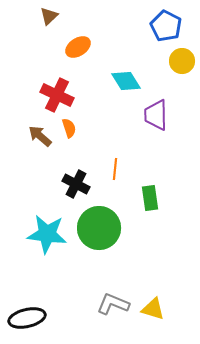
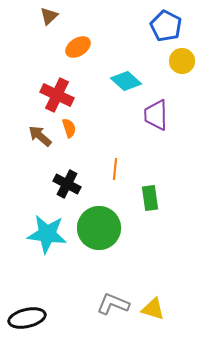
cyan diamond: rotated 16 degrees counterclockwise
black cross: moved 9 px left
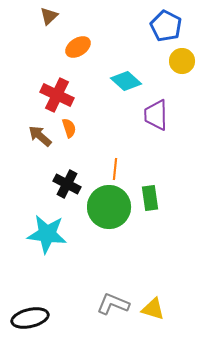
green circle: moved 10 px right, 21 px up
black ellipse: moved 3 px right
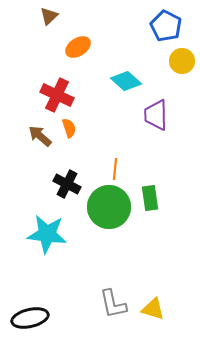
gray L-shape: rotated 124 degrees counterclockwise
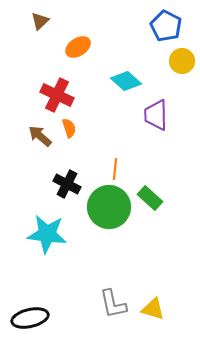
brown triangle: moved 9 px left, 5 px down
green rectangle: rotated 40 degrees counterclockwise
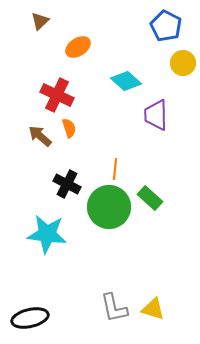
yellow circle: moved 1 px right, 2 px down
gray L-shape: moved 1 px right, 4 px down
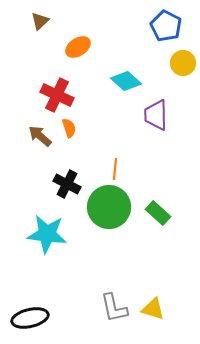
green rectangle: moved 8 px right, 15 px down
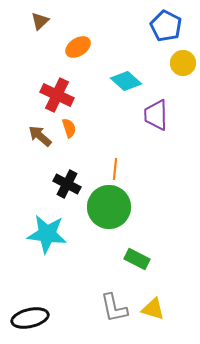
green rectangle: moved 21 px left, 46 px down; rotated 15 degrees counterclockwise
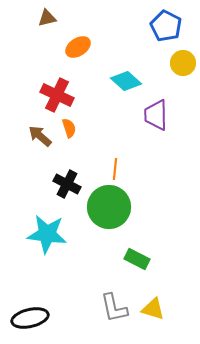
brown triangle: moved 7 px right, 3 px up; rotated 30 degrees clockwise
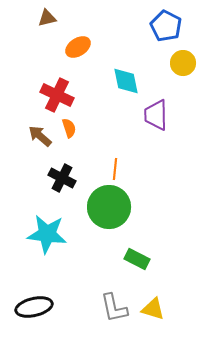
cyan diamond: rotated 36 degrees clockwise
black cross: moved 5 px left, 6 px up
black ellipse: moved 4 px right, 11 px up
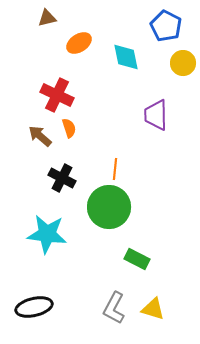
orange ellipse: moved 1 px right, 4 px up
cyan diamond: moved 24 px up
gray L-shape: rotated 40 degrees clockwise
